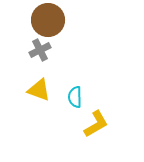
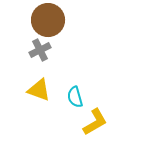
cyan semicircle: rotated 15 degrees counterclockwise
yellow L-shape: moved 1 px left, 2 px up
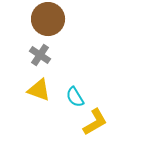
brown circle: moved 1 px up
gray cross: moved 5 px down; rotated 30 degrees counterclockwise
cyan semicircle: rotated 15 degrees counterclockwise
